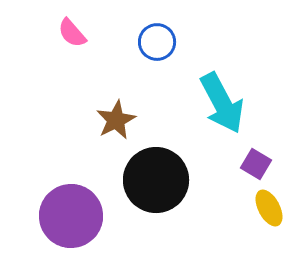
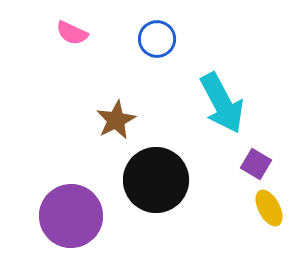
pink semicircle: rotated 24 degrees counterclockwise
blue circle: moved 3 px up
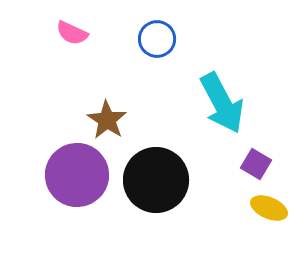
brown star: moved 9 px left; rotated 12 degrees counterclockwise
yellow ellipse: rotated 39 degrees counterclockwise
purple circle: moved 6 px right, 41 px up
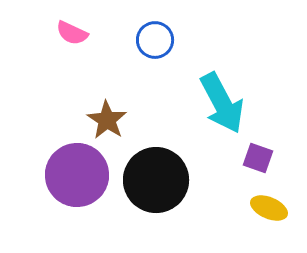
blue circle: moved 2 px left, 1 px down
purple square: moved 2 px right, 6 px up; rotated 12 degrees counterclockwise
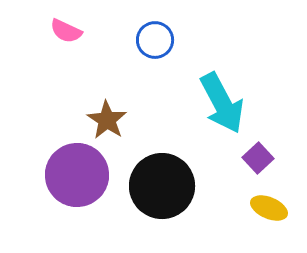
pink semicircle: moved 6 px left, 2 px up
purple square: rotated 28 degrees clockwise
black circle: moved 6 px right, 6 px down
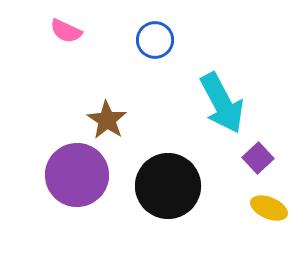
black circle: moved 6 px right
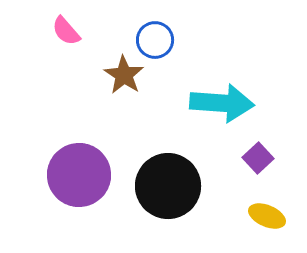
pink semicircle: rotated 24 degrees clockwise
cyan arrow: rotated 58 degrees counterclockwise
brown star: moved 17 px right, 45 px up
purple circle: moved 2 px right
yellow ellipse: moved 2 px left, 8 px down
